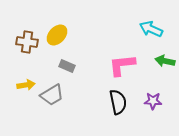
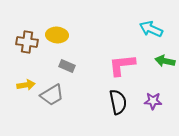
yellow ellipse: rotated 50 degrees clockwise
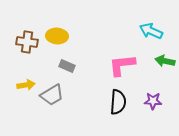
cyan arrow: moved 2 px down
yellow ellipse: moved 1 px down
black semicircle: rotated 15 degrees clockwise
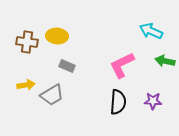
pink L-shape: rotated 20 degrees counterclockwise
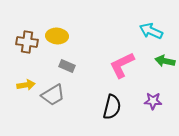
gray trapezoid: moved 1 px right
black semicircle: moved 6 px left, 5 px down; rotated 10 degrees clockwise
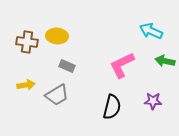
gray trapezoid: moved 4 px right
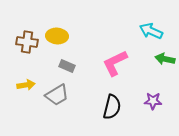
green arrow: moved 2 px up
pink L-shape: moved 7 px left, 2 px up
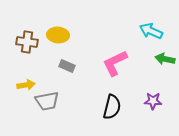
yellow ellipse: moved 1 px right, 1 px up
gray trapezoid: moved 10 px left, 6 px down; rotated 20 degrees clockwise
